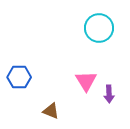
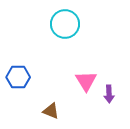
cyan circle: moved 34 px left, 4 px up
blue hexagon: moved 1 px left
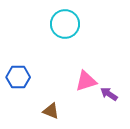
pink triangle: rotated 45 degrees clockwise
purple arrow: rotated 126 degrees clockwise
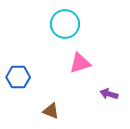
pink triangle: moved 6 px left, 18 px up
purple arrow: rotated 18 degrees counterclockwise
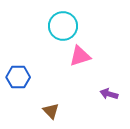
cyan circle: moved 2 px left, 2 px down
pink triangle: moved 7 px up
brown triangle: rotated 24 degrees clockwise
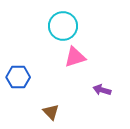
pink triangle: moved 5 px left, 1 px down
purple arrow: moved 7 px left, 4 px up
brown triangle: moved 1 px down
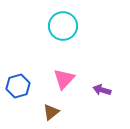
pink triangle: moved 11 px left, 22 px down; rotated 30 degrees counterclockwise
blue hexagon: moved 9 px down; rotated 15 degrees counterclockwise
brown triangle: rotated 36 degrees clockwise
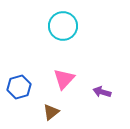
blue hexagon: moved 1 px right, 1 px down
purple arrow: moved 2 px down
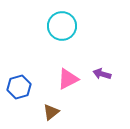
cyan circle: moved 1 px left
pink triangle: moved 4 px right; rotated 20 degrees clockwise
purple arrow: moved 18 px up
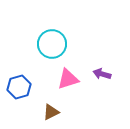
cyan circle: moved 10 px left, 18 px down
pink triangle: rotated 10 degrees clockwise
brown triangle: rotated 12 degrees clockwise
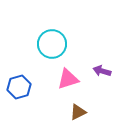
purple arrow: moved 3 px up
brown triangle: moved 27 px right
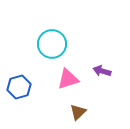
brown triangle: rotated 18 degrees counterclockwise
